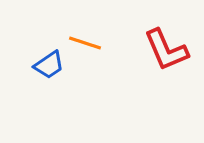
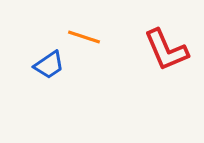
orange line: moved 1 px left, 6 px up
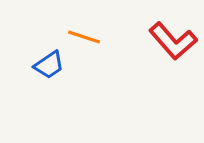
red L-shape: moved 7 px right, 9 px up; rotated 18 degrees counterclockwise
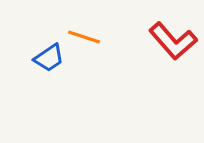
blue trapezoid: moved 7 px up
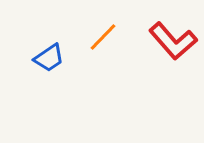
orange line: moved 19 px right; rotated 64 degrees counterclockwise
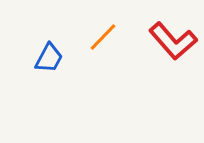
blue trapezoid: rotated 28 degrees counterclockwise
